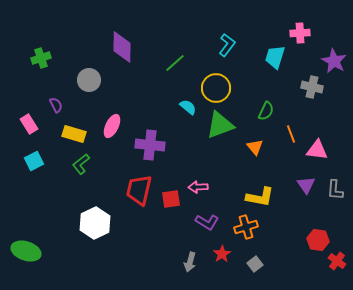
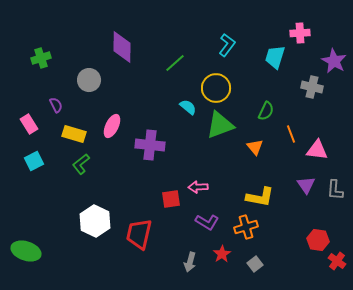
red trapezoid: moved 44 px down
white hexagon: moved 2 px up; rotated 8 degrees counterclockwise
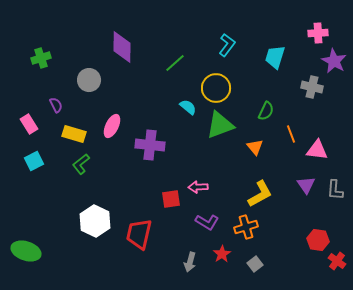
pink cross: moved 18 px right
yellow L-shape: moved 3 px up; rotated 40 degrees counterclockwise
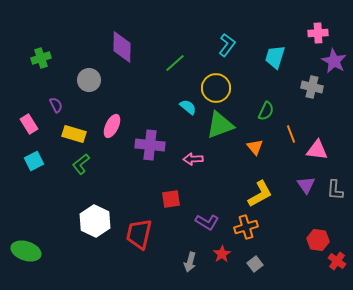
pink arrow: moved 5 px left, 28 px up
